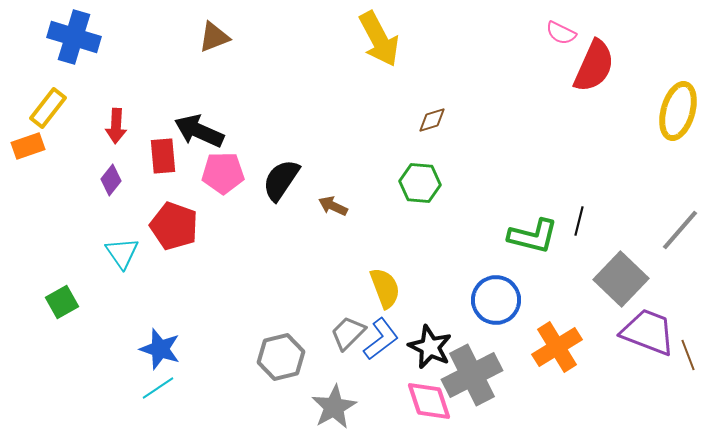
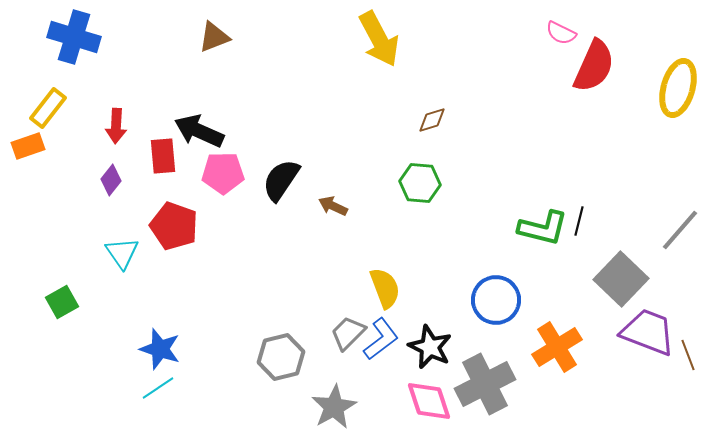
yellow ellipse: moved 23 px up
green L-shape: moved 10 px right, 8 px up
gray cross: moved 13 px right, 9 px down
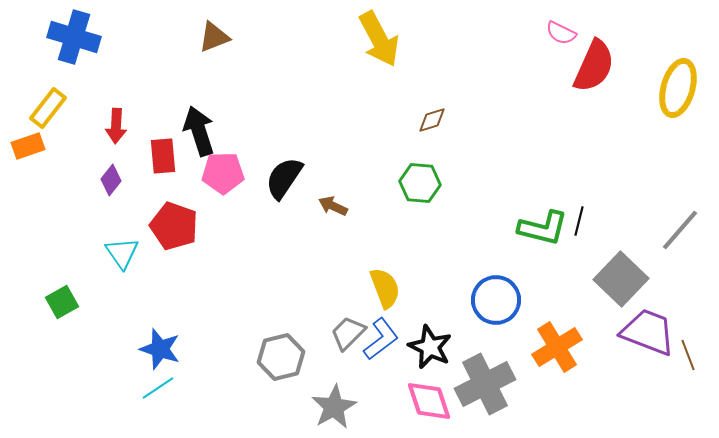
black arrow: rotated 48 degrees clockwise
black semicircle: moved 3 px right, 2 px up
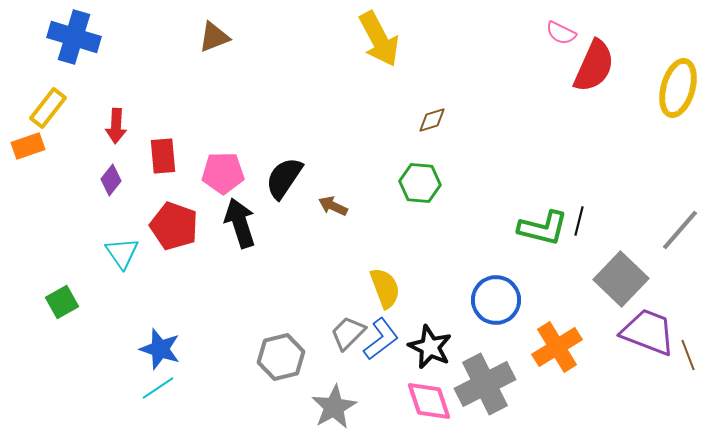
black arrow: moved 41 px right, 92 px down
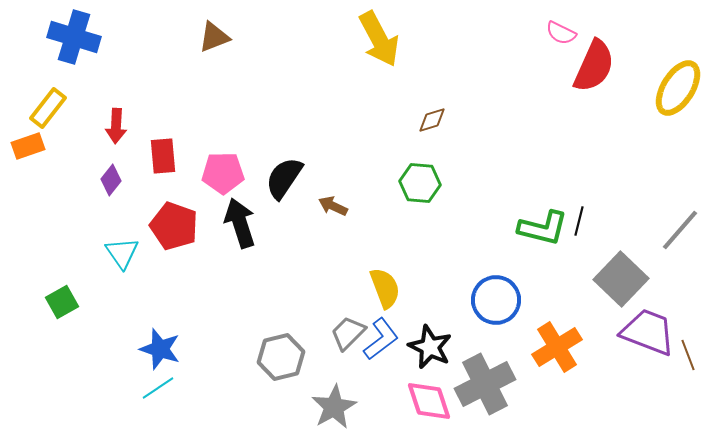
yellow ellipse: rotated 16 degrees clockwise
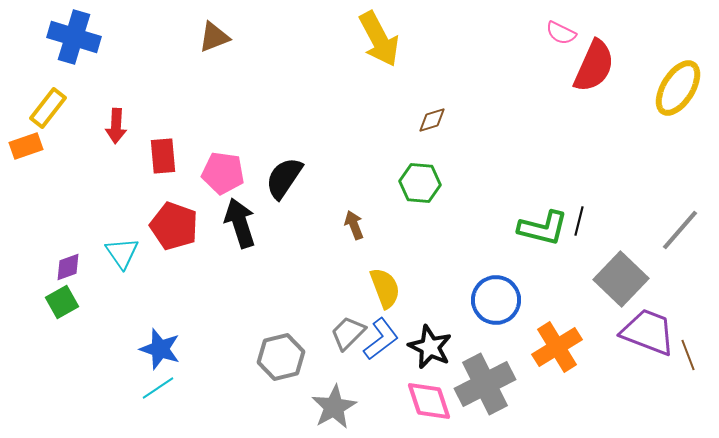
orange rectangle: moved 2 px left
pink pentagon: rotated 9 degrees clockwise
purple diamond: moved 43 px left, 87 px down; rotated 32 degrees clockwise
brown arrow: moved 21 px right, 19 px down; rotated 44 degrees clockwise
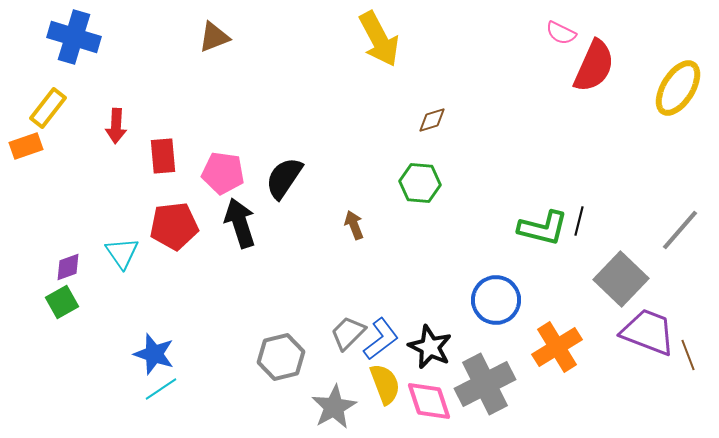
red pentagon: rotated 27 degrees counterclockwise
yellow semicircle: moved 96 px down
blue star: moved 6 px left, 5 px down
cyan line: moved 3 px right, 1 px down
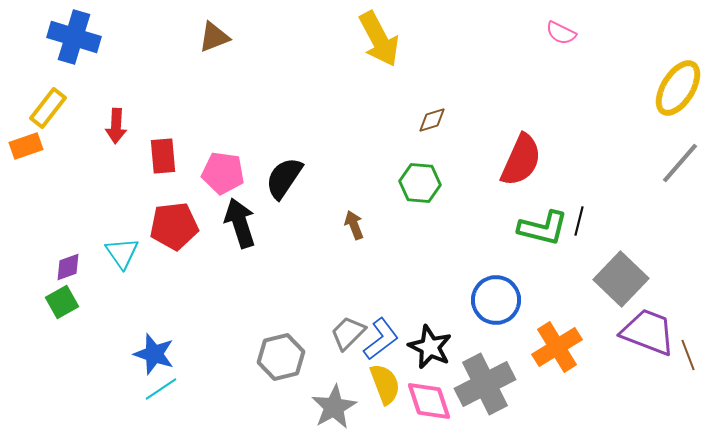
red semicircle: moved 73 px left, 94 px down
gray line: moved 67 px up
